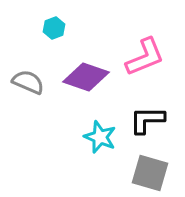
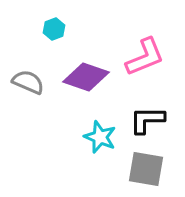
cyan hexagon: moved 1 px down
gray square: moved 4 px left, 4 px up; rotated 6 degrees counterclockwise
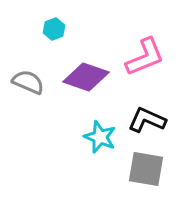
black L-shape: rotated 24 degrees clockwise
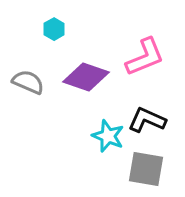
cyan hexagon: rotated 10 degrees counterclockwise
cyan star: moved 8 px right, 1 px up
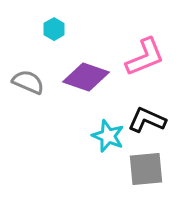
gray square: rotated 15 degrees counterclockwise
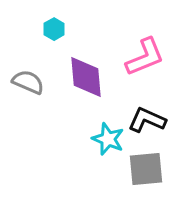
purple diamond: rotated 66 degrees clockwise
cyan star: moved 3 px down
